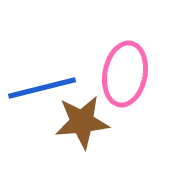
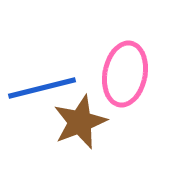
brown star: moved 2 px left; rotated 16 degrees counterclockwise
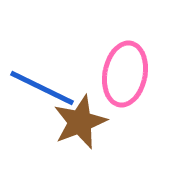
blue line: rotated 40 degrees clockwise
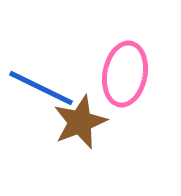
blue line: moved 1 px left
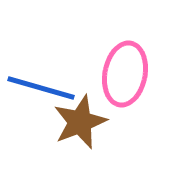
blue line: rotated 10 degrees counterclockwise
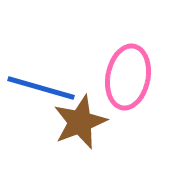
pink ellipse: moved 3 px right, 3 px down
